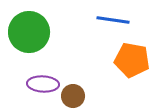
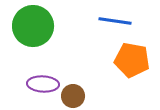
blue line: moved 2 px right, 1 px down
green circle: moved 4 px right, 6 px up
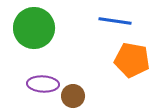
green circle: moved 1 px right, 2 px down
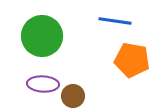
green circle: moved 8 px right, 8 px down
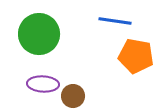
green circle: moved 3 px left, 2 px up
orange pentagon: moved 4 px right, 4 px up
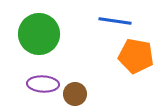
brown circle: moved 2 px right, 2 px up
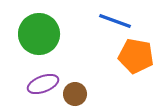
blue line: rotated 12 degrees clockwise
purple ellipse: rotated 24 degrees counterclockwise
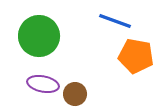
green circle: moved 2 px down
purple ellipse: rotated 32 degrees clockwise
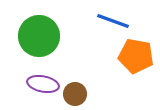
blue line: moved 2 px left
